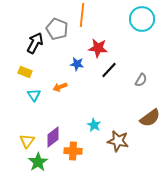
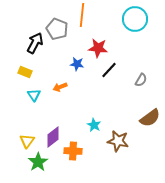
cyan circle: moved 7 px left
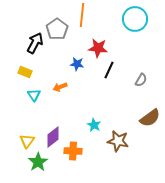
gray pentagon: rotated 15 degrees clockwise
black line: rotated 18 degrees counterclockwise
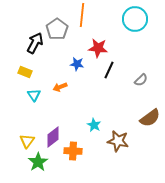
gray semicircle: rotated 16 degrees clockwise
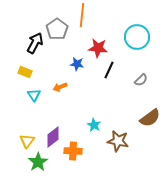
cyan circle: moved 2 px right, 18 px down
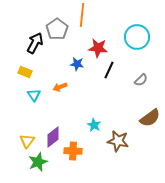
green star: rotated 12 degrees clockwise
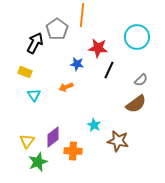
orange arrow: moved 6 px right
brown semicircle: moved 14 px left, 14 px up
